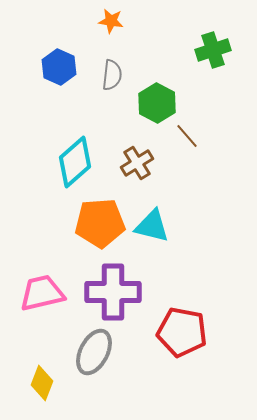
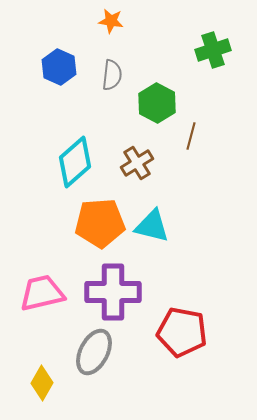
brown line: moved 4 px right; rotated 56 degrees clockwise
yellow diamond: rotated 8 degrees clockwise
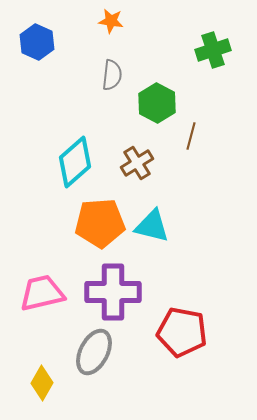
blue hexagon: moved 22 px left, 25 px up
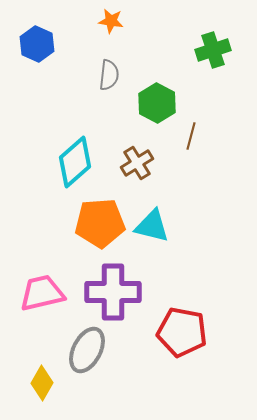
blue hexagon: moved 2 px down
gray semicircle: moved 3 px left
gray ellipse: moved 7 px left, 2 px up
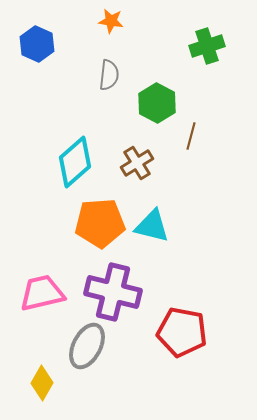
green cross: moved 6 px left, 4 px up
purple cross: rotated 14 degrees clockwise
gray ellipse: moved 4 px up
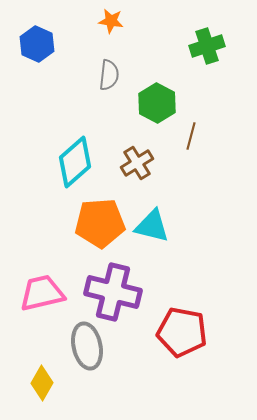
gray ellipse: rotated 39 degrees counterclockwise
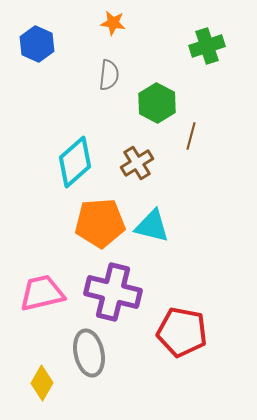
orange star: moved 2 px right, 2 px down
gray ellipse: moved 2 px right, 7 px down
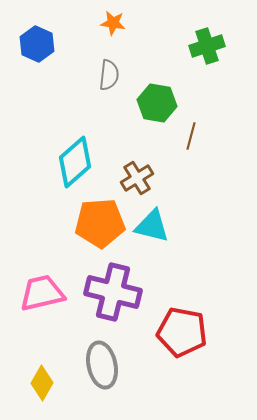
green hexagon: rotated 18 degrees counterclockwise
brown cross: moved 15 px down
gray ellipse: moved 13 px right, 12 px down
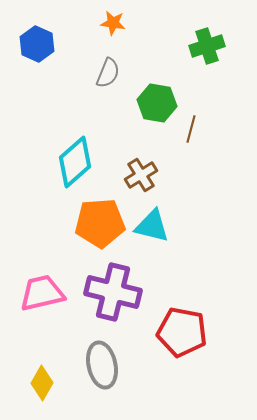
gray semicircle: moved 1 px left, 2 px up; rotated 16 degrees clockwise
brown line: moved 7 px up
brown cross: moved 4 px right, 3 px up
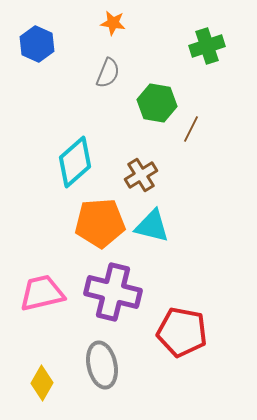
brown line: rotated 12 degrees clockwise
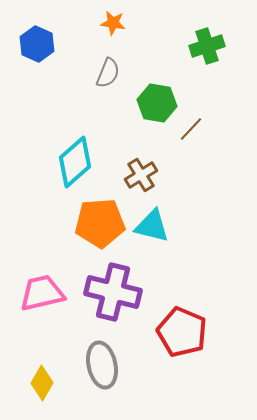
brown line: rotated 16 degrees clockwise
red pentagon: rotated 12 degrees clockwise
